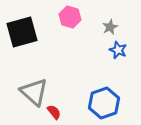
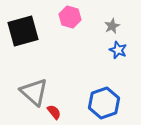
gray star: moved 2 px right, 1 px up
black square: moved 1 px right, 1 px up
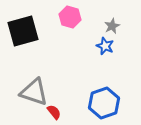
blue star: moved 13 px left, 4 px up
gray triangle: rotated 24 degrees counterclockwise
